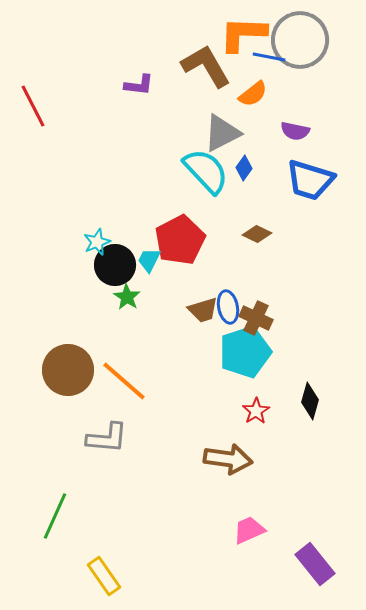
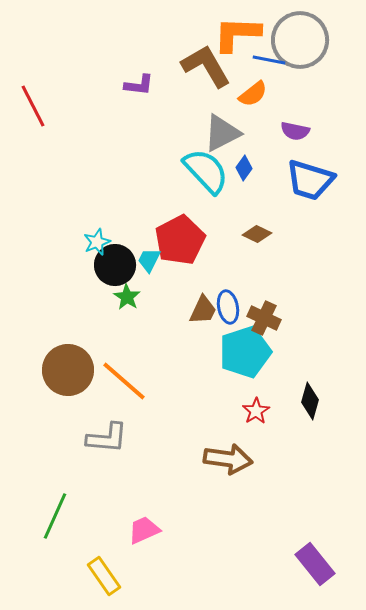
orange L-shape: moved 6 px left
blue line: moved 3 px down
brown trapezoid: rotated 48 degrees counterclockwise
brown cross: moved 8 px right
pink trapezoid: moved 105 px left
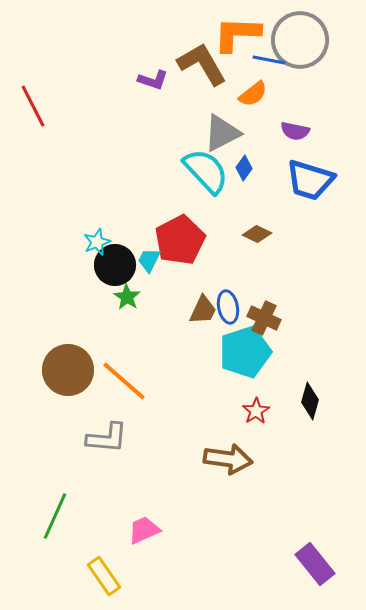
brown L-shape: moved 4 px left, 2 px up
purple L-shape: moved 14 px right, 5 px up; rotated 12 degrees clockwise
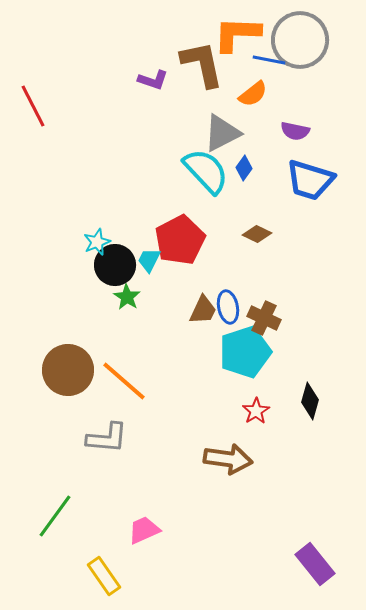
brown L-shape: rotated 18 degrees clockwise
green line: rotated 12 degrees clockwise
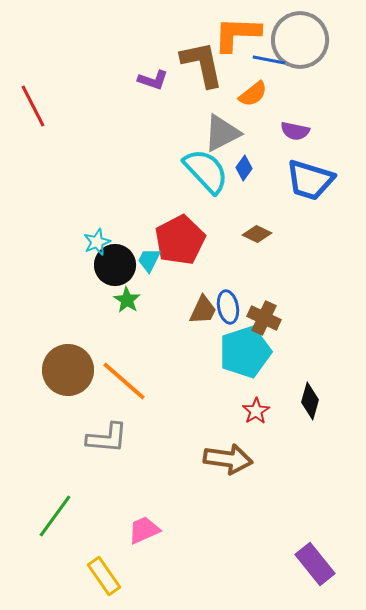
green star: moved 3 px down
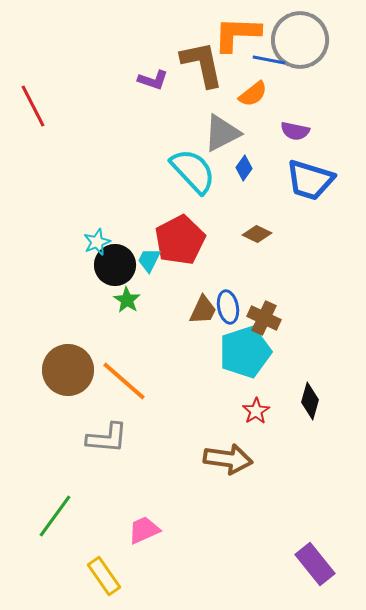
cyan semicircle: moved 13 px left
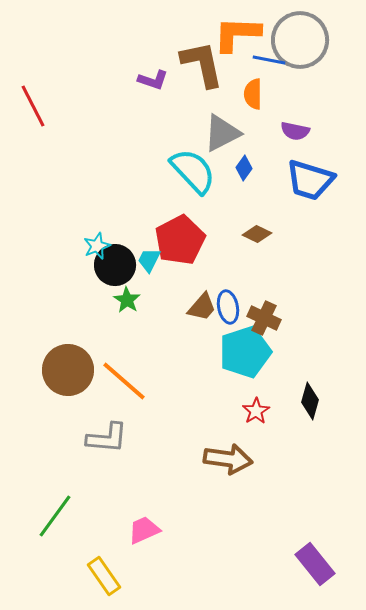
orange semicircle: rotated 128 degrees clockwise
cyan star: moved 4 px down
brown trapezoid: moved 1 px left, 3 px up; rotated 16 degrees clockwise
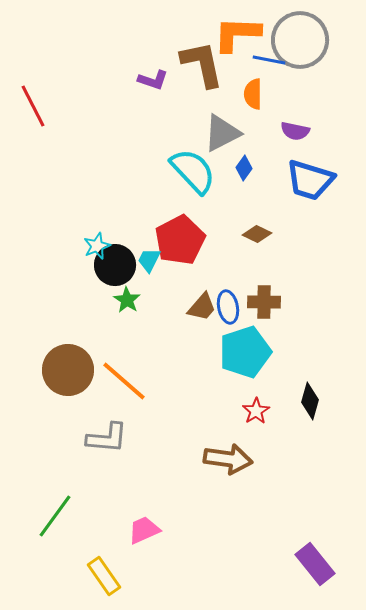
brown cross: moved 16 px up; rotated 24 degrees counterclockwise
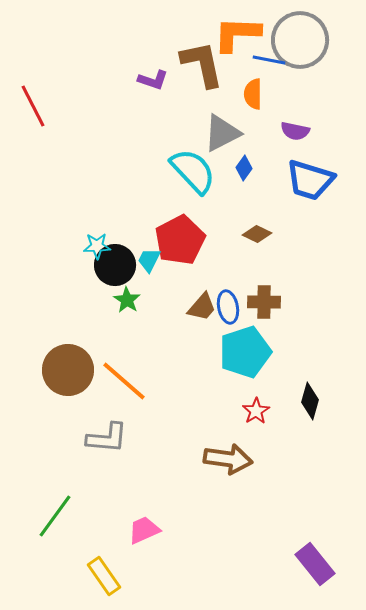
cyan star: rotated 20 degrees clockwise
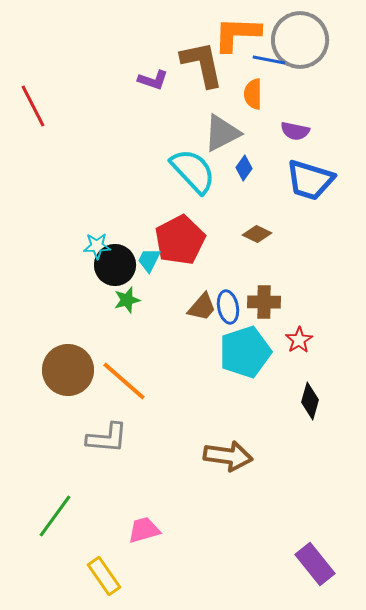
green star: rotated 24 degrees clockwise
red star: moved 43 px right, 71 px up
brown arrow: moved 3 px up
pink trapezoid: rotated 8 degrees clockwise
